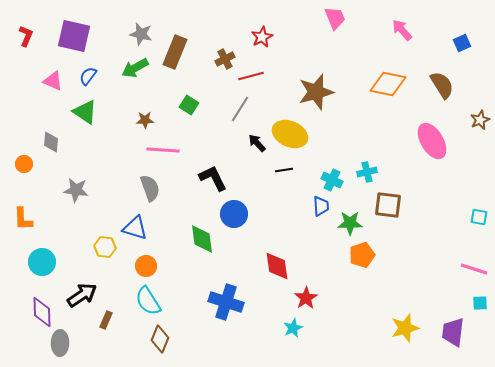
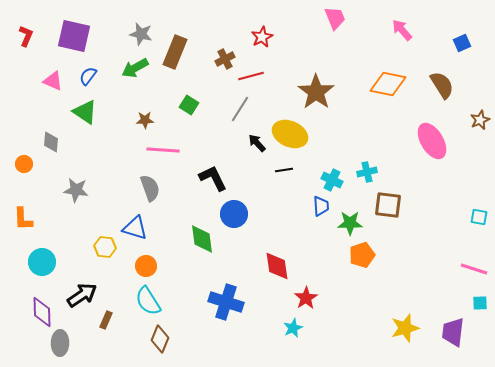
brown star at (316, 92): rotated 21 degrees counterclockwise
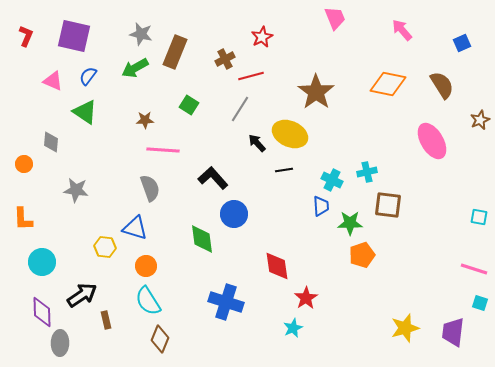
black L-shape at (213, 178): rotated 16 degrees counterclockwise
cyan square at (480, 303): rotated 21 degrees clockwise
brown rectangle at (106, 320): rotated 36 degrees counterclockwise
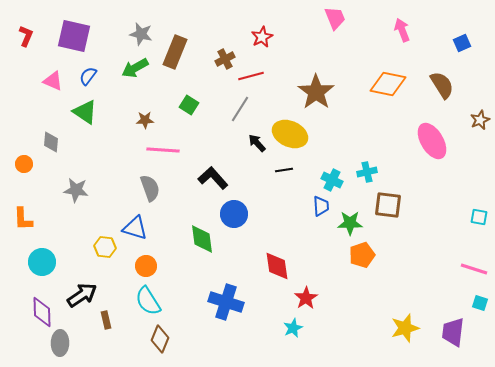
pink arrow at (402, 30): rotated 20 degrees clockwise
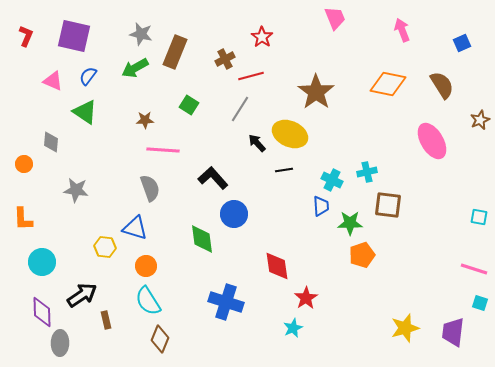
red star at (262, 37): rotated 10 degrees counterclockwise
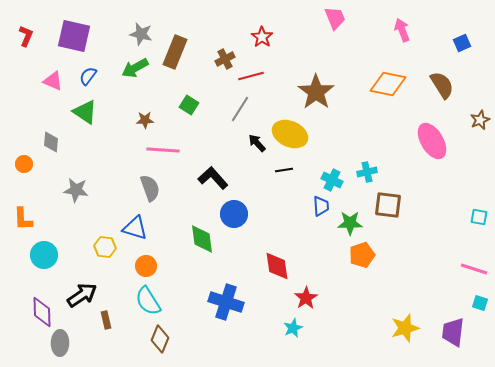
cyan circle at (42, 262): moved 2 px right, 7 px up
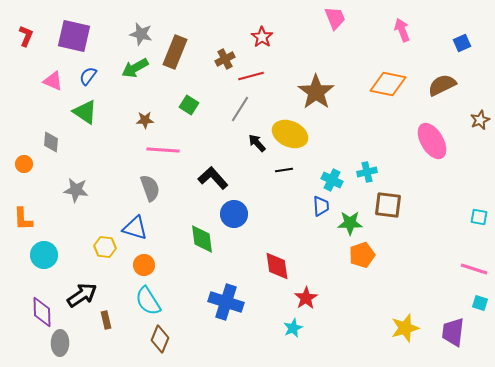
brown semicircle at (442, 85): rotated 84 degrees counterclockwise
orange circle at (146, 266): moved 2 px left, 1 px up
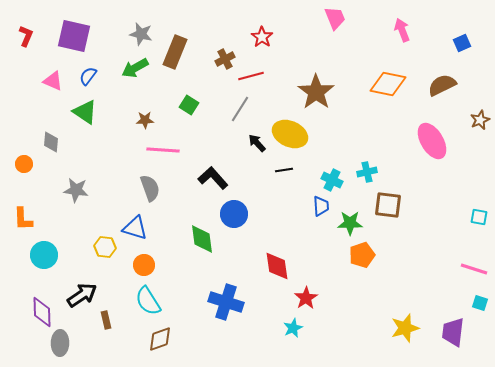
brown diamond at (160, 339): rotated 48 degrees clockwise
